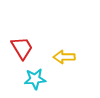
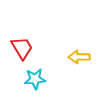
yellow arrow: moved 15 px right
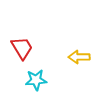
cyan star: moved 1 px right, 1 px down
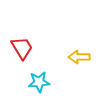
cyan star: moved 3 px right, 2 px down
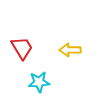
yellow arrow: moved 9 px left, 7 px up
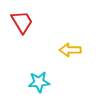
red trapezoid: moved 26 px up
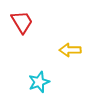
cyan star: rotated 15 degrees counterclockwise
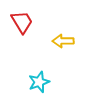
yellow arrow: moved 7 px left, 9 px up
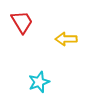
yellow arrow: moved 3 px right, 2 px up
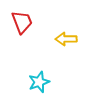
red trapezoid: rotated 10 degrees clockwise
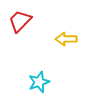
red trapezoid: moved 2 px left, 1 px up; rotated 115 degrees counterclockwise
